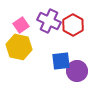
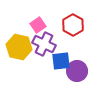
purple cross: moved 5 px left, 23 px down
pink square: moved 17 px right
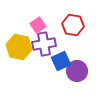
red hexagon: rotated 20 degrees counterclockwise
purple cross: rotated 35 degrees counterclockwise
blue square: rotated 18 degrees counterclockwise
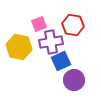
pink square: moved 1 px right, 1 px up; rotated 14 degrees clockwise
purple cross: moved 7 px right, 2 px up
purple circle: moved 3 px left, 9 px down
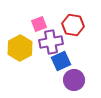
yellow hexagon: moved 1 px right, 1 px down; rotated 20 degrees clockwise
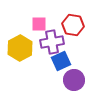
pink square: rotated 21 degrees clockwise
purple cross: moved 1 px right
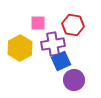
pink square: moved 1 px left, 1 px up
purple cross: moved 1 px right, 2 px down
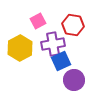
pink square: moved 2 px up; rotated 28 degrees counterclockwise
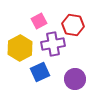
pink square: moved 1 px right
blue square: moved 21 px left, 11 px down
purple circle: moved 1 px right, 1 px up
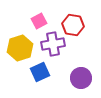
yellow hexagon: rotated 10 degrees clockwise
purple circle: moved 6 px right, 1 px up
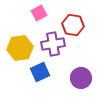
pink square: moved 8 px up
yellow hexagon: rotated 10 degrees clockwise
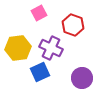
red hexagon: rotated 10 degrees clockwise
purple cross: moved 2 px left, 4 px down; rotated 35 degrees clockwise
yellow hexagon: moved 2 px left
purple circle: moved 1 px right
